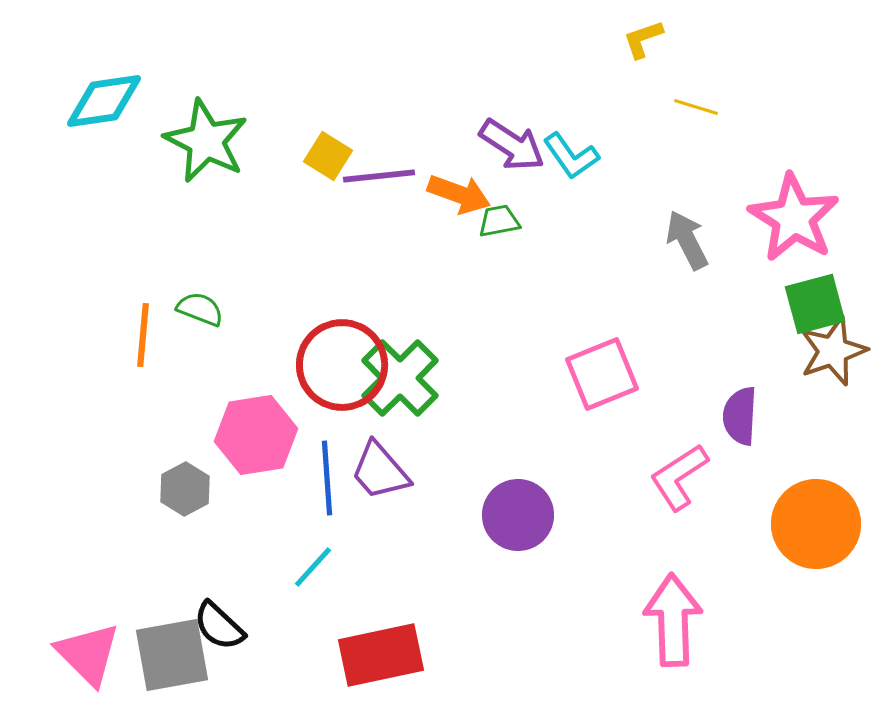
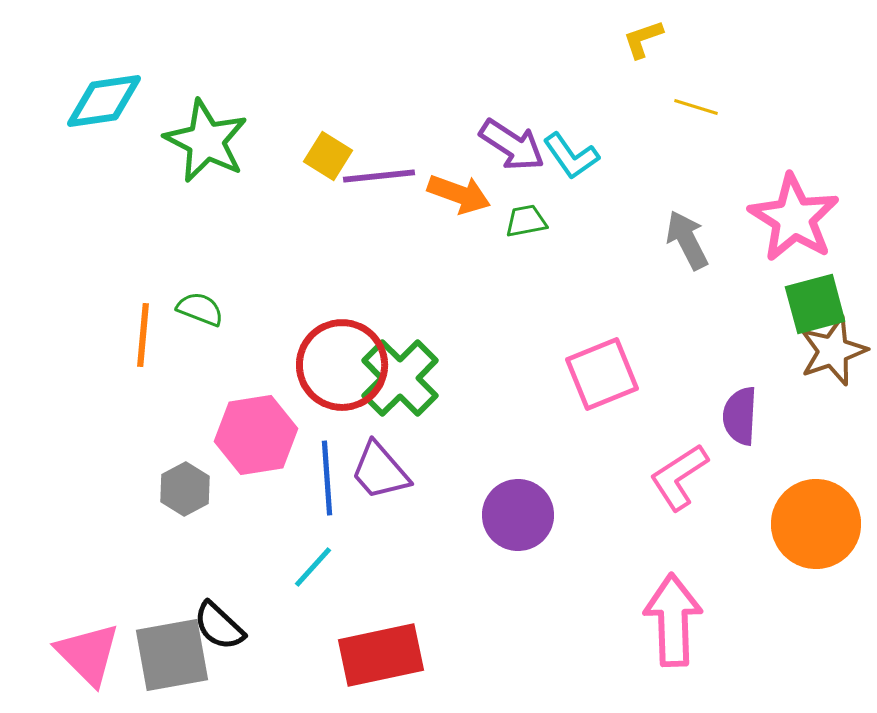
green trapezoid: moved 27 px right
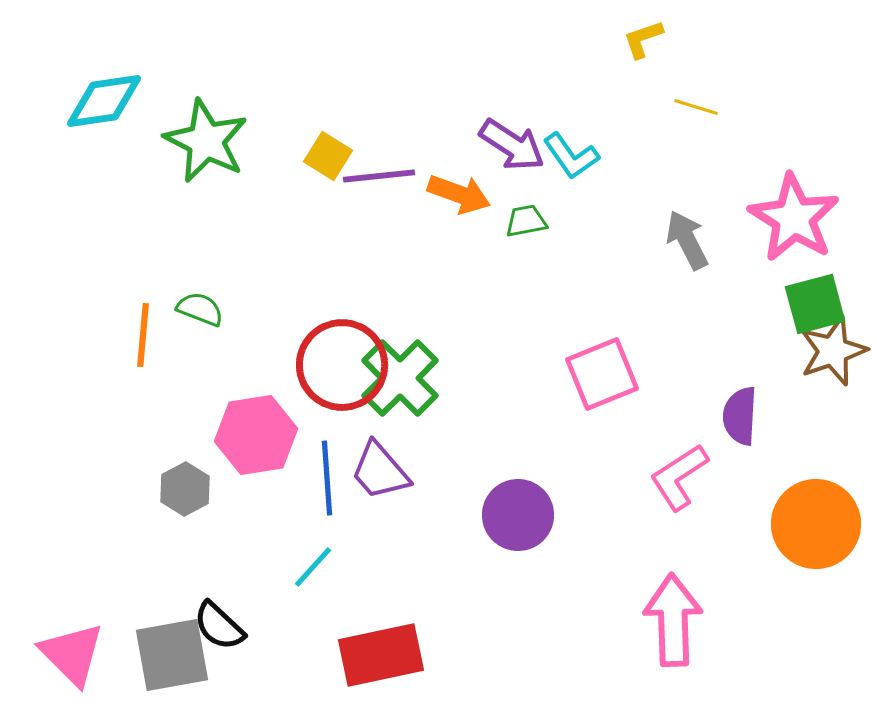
pink triangle: moved 16 px left
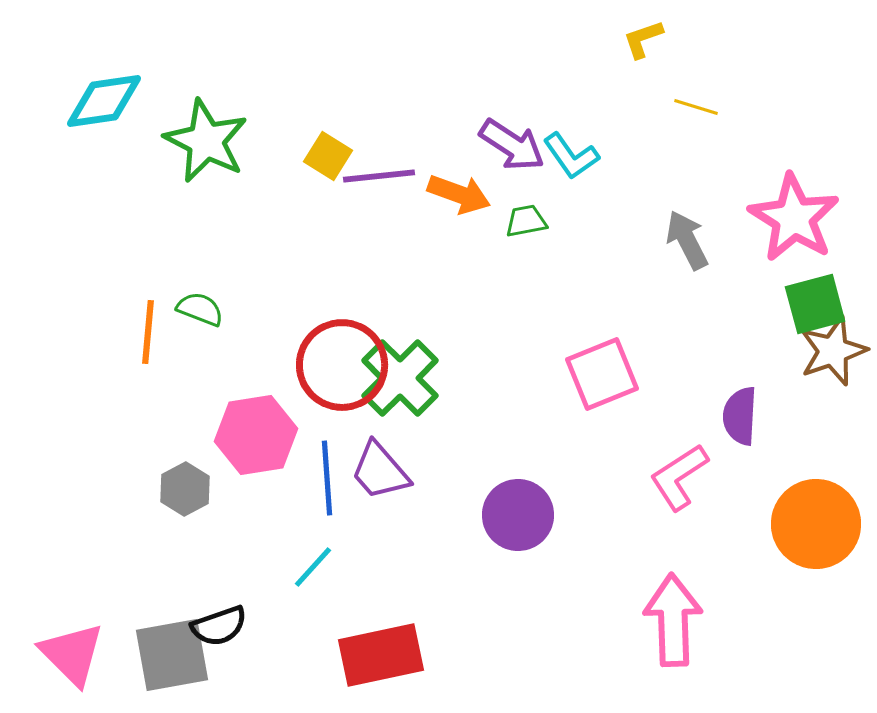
orange line: moved 5 px right, 3 px up
black semicircle: rotated 62 degrees counterclockwise
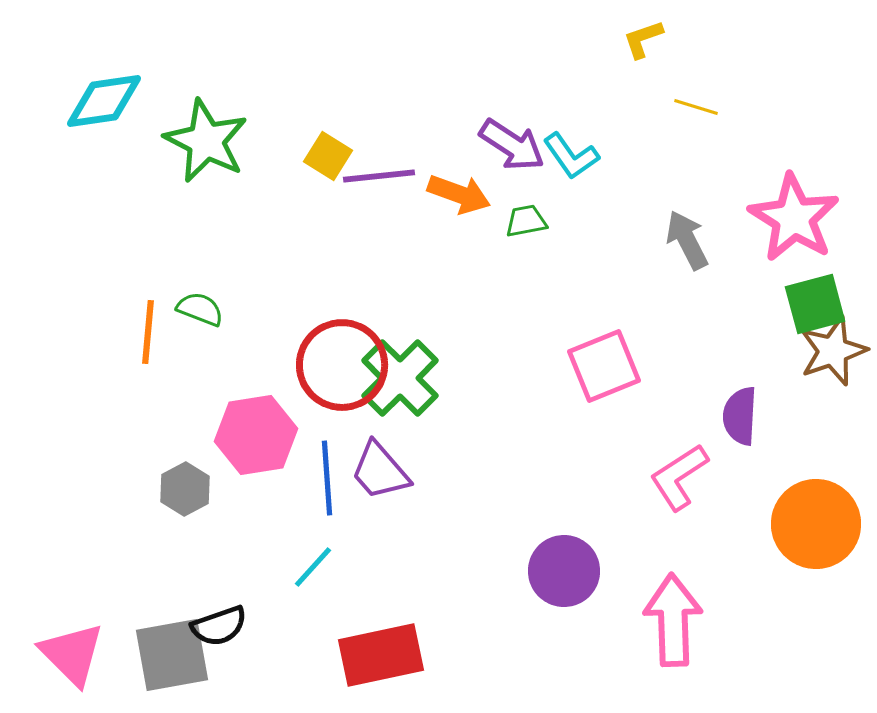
pink square: moved 2 px right, 8 px up
purple circle: moved 46 px right, 56 px down
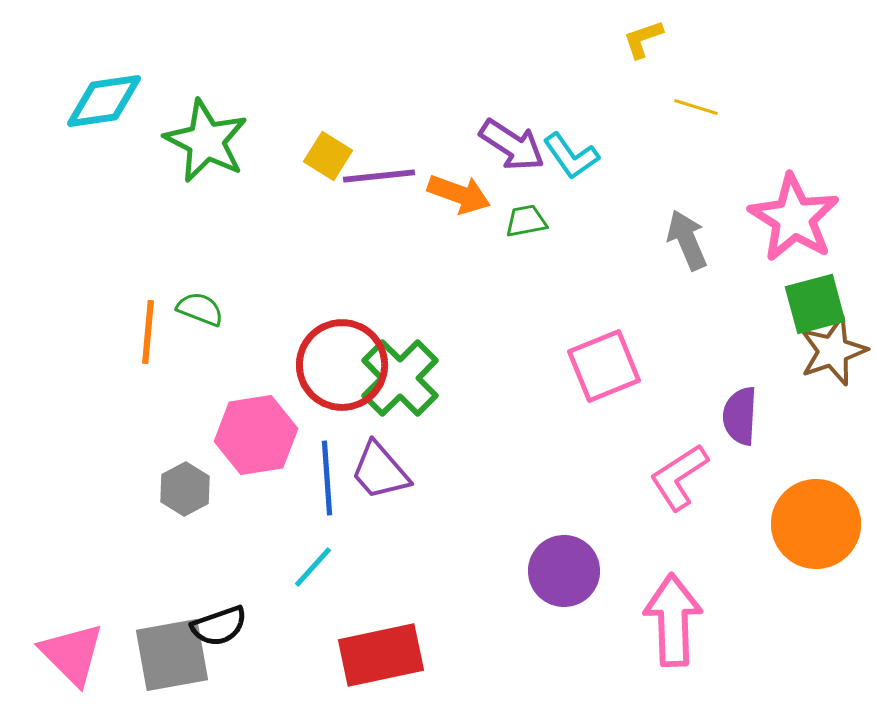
gray arrow: rotated 4 degrees clockwise
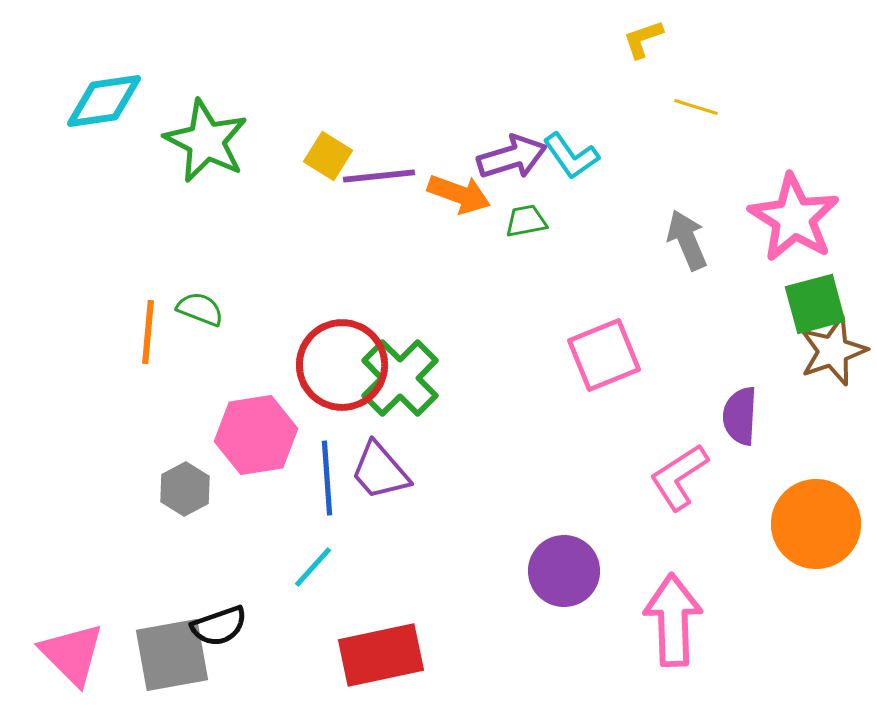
purple arrow: moved 12 px down; rotated 50 degrees counterclockwise
pink square: moved 11 px up
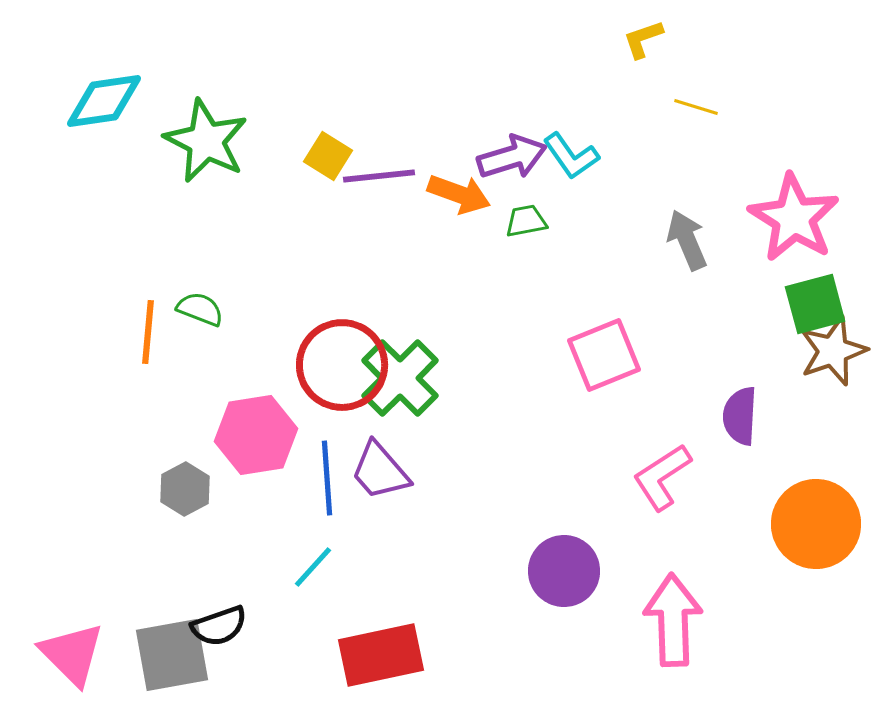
pink L-shape: moved 17 px left
